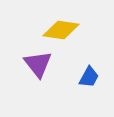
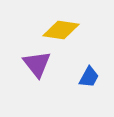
purple triangle: moved 1 px left
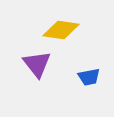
blue trapezoid: rotated 50 degrees clockwise
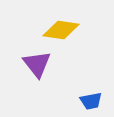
blue trapezoid: moved 2 px right, 24 px down
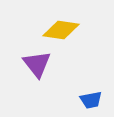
blue trapezoid: moved 1 px up
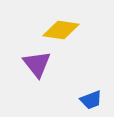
blue trapezoid: rotated 10 degrees counterclockwise
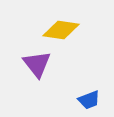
blue trapezoid: moved 2 px left
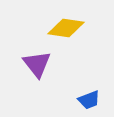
yellow diamond: moved 5 px right, 2 px up
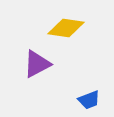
purple triangle: rotated 40 degrees clockwise
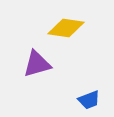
purple triangle: rotated 12 degrees clockwise
